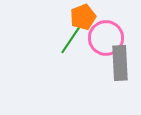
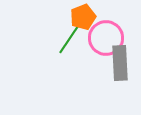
green line: moved 2 px left
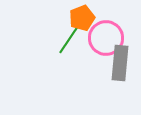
orange pentagon: moved 1 px left, 1 px down
gray rectangle: rotated 8 degrees clockwise
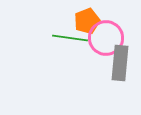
orange pentagon: moved 5 px right, 3 px down
green line: rotated 64 degrees clockwise
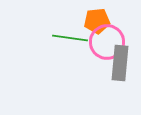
orange pentagon: moved 10 px right; rotated 15 degrees clockwise
pink circle: moved 1 px right, 4 px down
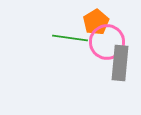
orange pentagon: moved 1 px left, 1 px down; rotated 25 degrees counterclockwise
